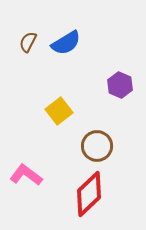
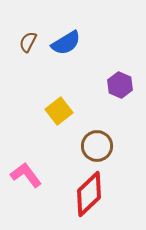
pink L-shape: rotated 16 degrees clockwise
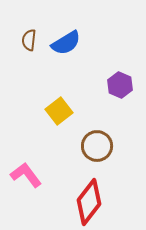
brown semicircle: moved 1 px right, 2 px up; rotated 20 degrees counterclockwise
red diamond: moved 8 px down; rotated 9 degrees counterclockwise
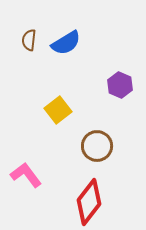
yellow square: moved 1 px left, 1 px up
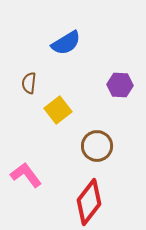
brown semicircle: moved 43 px down
purple hexagon: rotated 20 degrees counterclockwise
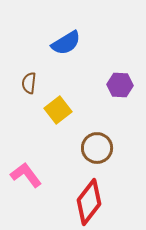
brown circle: moved 2 px down
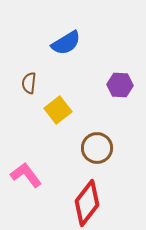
red diamond: moved 2 px left, 1 px down
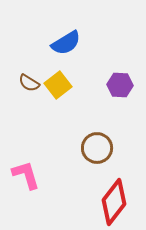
brown semicircle: rotated 65 degrees counterclockwise
yellow square: moved 25 px up
pink L-shape: rotated 20 degrees clockwise
red diamond: moved 27 px right, 1 px up
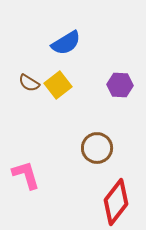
red diamond: moved 2 px right
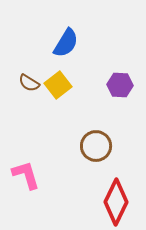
blue semicircle: rotated 28 degrees counterclockwise
brown circle: moved 1 px left, 2 px up
red diamond: rotated 12 degrees counterclockwise
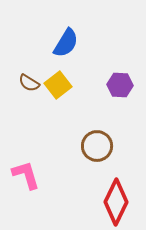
brown circle: moved 1 px right
